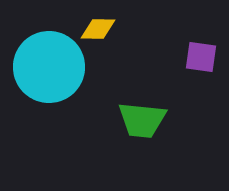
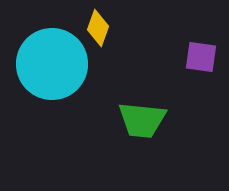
yellow diamond: moved 1 px up; rotated 72 degrees counterclockwise
cyan circle: moved 3 px right, 3 px up
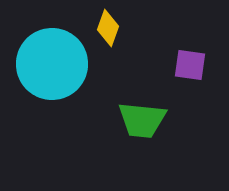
yellow diamond: moved 10 px right
purple square: moved 11 px left, 8 px down
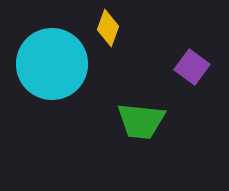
purple square: moved 2 px right, 2 px down; rotated 28 degrees clockwise
green trapezoid: moved 1 px left, 1 px down
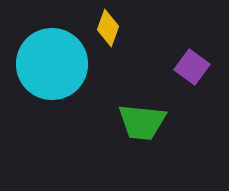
green trapezoid: moved 1 px right, 1 px down
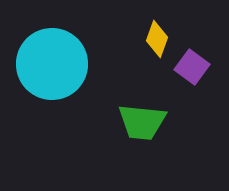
yellow diamond: moved 49 px right, 11 px down
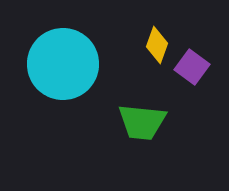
yellow diamond: moved 6 px down
cyan circle: moved 11 px right
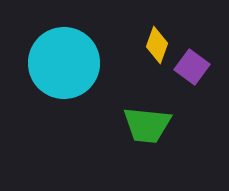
cyan circle: moved 1 px right, 1 px up
green trapezoid: moved 5 px right, 3 px down
